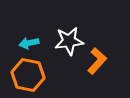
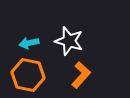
white star: rotated 24 degrees clockwise
orange L-shape: moved 16 px left, 14 px down
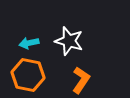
orange L-shape: moved 5 px down; rotated 8 degrees counterclockwise
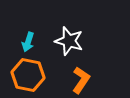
cyan arrow: moved 1 px left, 1 px up; rotated 60 degrees counterclockwise
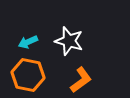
cyan arrow: rotated 48 degrees clockwise
orange L-shape: rotated 20 degrees clockwise
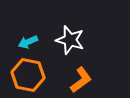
white star: moved 1 px right, 1 px up
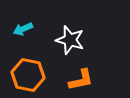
cyan arrow: moved 5 px left, 13 px up
orange L-shape: rotated 24 degrees clockwise
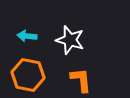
cyan arrow: moved 4 px right, 7 px down; rotated 30 degrees clockwise
orange L-shape: rotated 84 degrees counterclockwise
